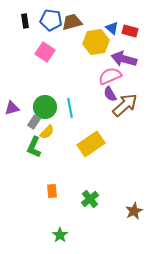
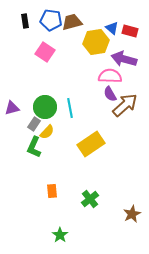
pink semicircle: rotated 25 degrees clockwise
gray rectangle: moved 2 px down
brown star: moved 2 px left, 3 px down
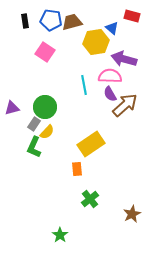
red rectangle: moved 2 px right, 15 px up
cyan line: moved 14 px right, 23 px up
orange rectangle: moved 25 px right, 22 px up
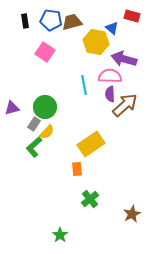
yellow hexagon: rotated 20 degrees clockwise
purple semicircle: rotated 28 degrees clockwise
green L-shape: rotated 25 degrees clockwise
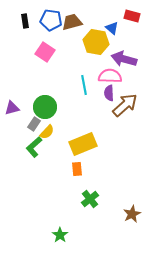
purple semicircle: moved 1 px left, 1 px up
yellow rectangle: moved 8 px left; rotated 12 degrees clockwise
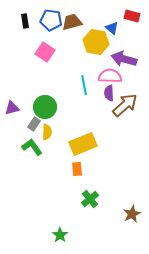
yellow semicircle: rotated 42 degrees counterclockwise
green L-shape: moved 2 px left; rotated 95 degrees clockwise
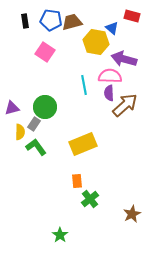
yellow semicircle: moved 27 px left
green L-shape: moved 4 px right
orange rectangle: moved 12 px down
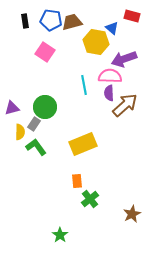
purple arrow: rotated 35 degrees counterclockwise
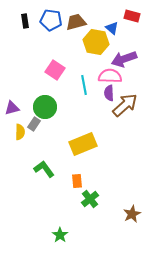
brown trapezoid: moved 4 px right
pink square: moved 10 px right, 18 px down
green L-shape: moved 8 px right, 22 px down
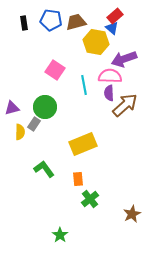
red rectangle: moved 17 px left; rotated 56 degrees counterclockwise
black rectangle: moved 1 px left, 2 px down
orange rectangle: moved 1 px right, 2 px up
